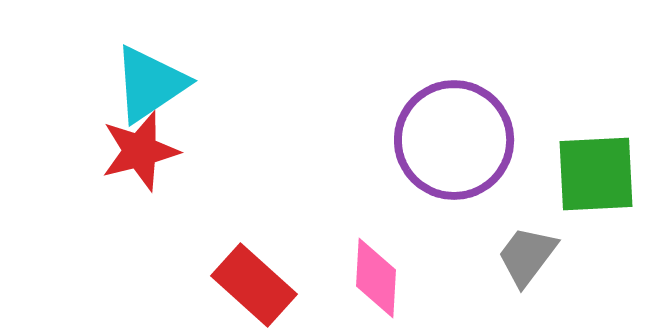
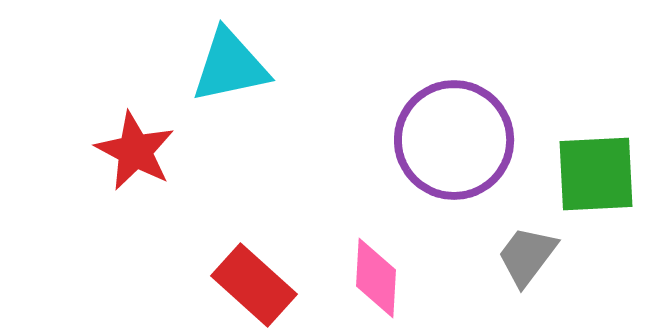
cyan triangle: moved 80 px right, 18 px up; rotated 22 degrees clockwise
red star: moved 5 px left; rotated 30 degrees counterclockwise
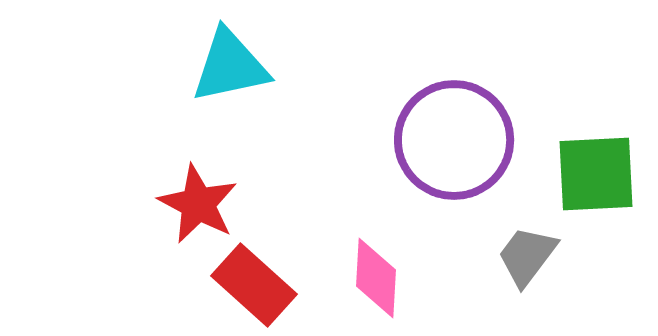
red star: moved 63 px right, 53 px down
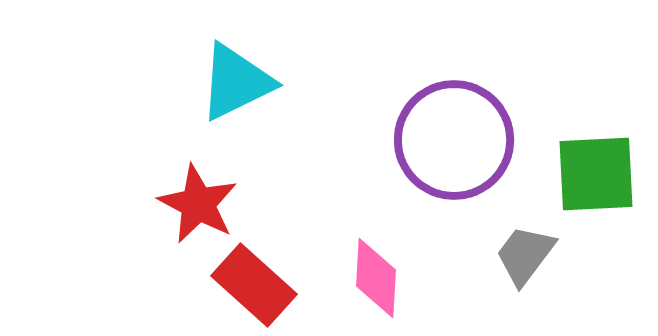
cyan triangle: moved 6 px right, 16 px down; rotated 14 degrees counterclockwise
gray trapezoid: moved 2 px left, 1 px up
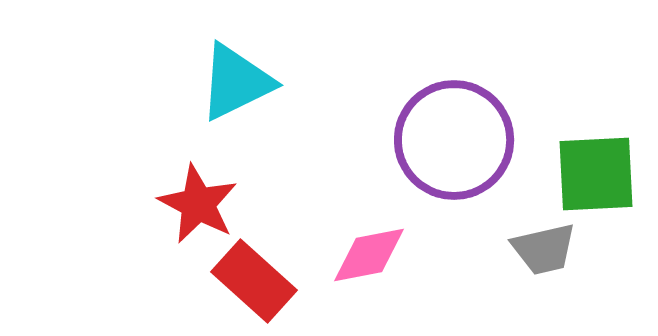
gray trapezoid: moved 19 px right, 6 px up; rotated 140 degrees counterclockwise
pink diamond: moved 7 px left, 23 px up; rotated 76 degrees clockwise
red rectangle: moved 4 px up
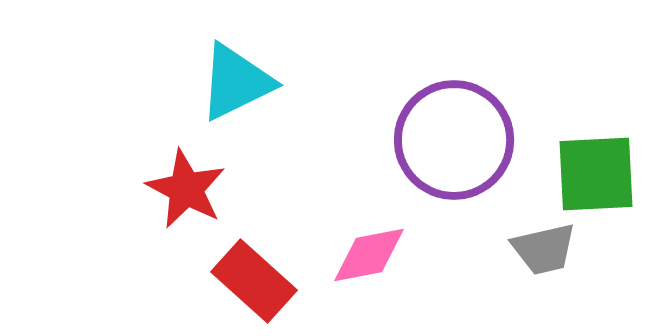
red star: moved 12 px left, 15 px up
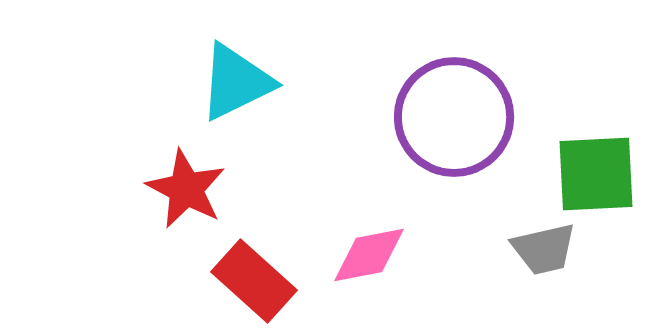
purple circle: moved 23 px up
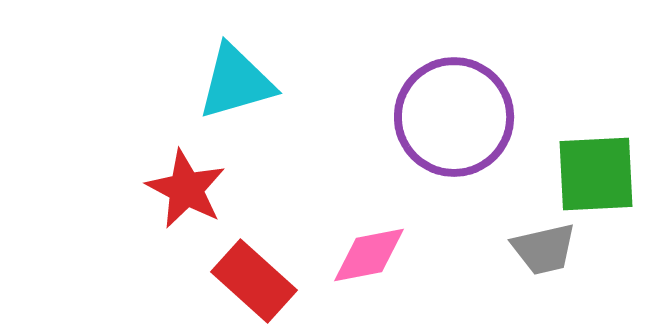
cyan triangle: rotated 10 degrees clockwise
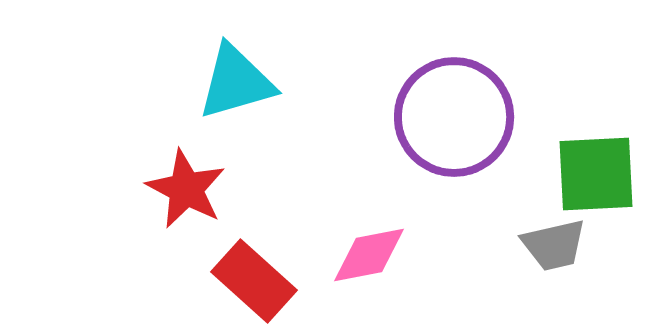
gray trapezoid: moved 10 px right, 4 px up
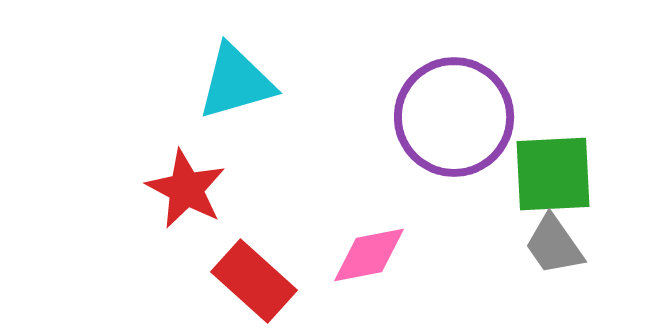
green square: moved 43 px left
gray trapezoid: rotated 68 degrees clockwise
